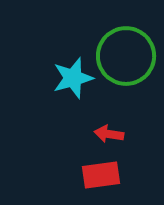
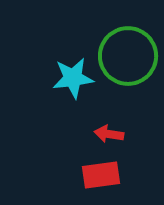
green circle: moved 2 px right
cyan star: rotated 9 degrees clockwise
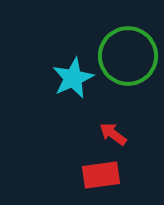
cyan star: rotated 18 degrees counterclockwise
red arrow: moved 4 px right; rotated 28 degrees clockwise
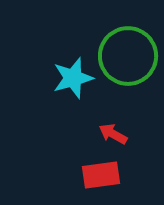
cyan star: rotated 9 degrees clockwise
red arrow: rotated 8 degrees counterclockwise
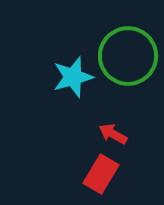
cyan star: moved 1 px up
red rectangle: moved 1 px up; rotated 51 degrees counterclockwise
